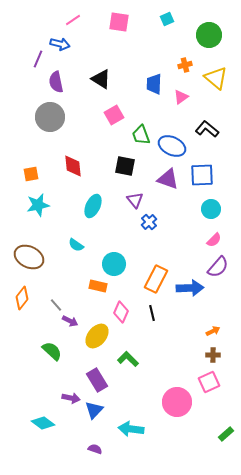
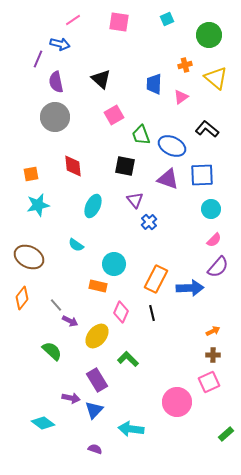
black triangle at (101, 79): rotated 10 degrees clockwise
gray circle at (50, 117): moved 5 px right
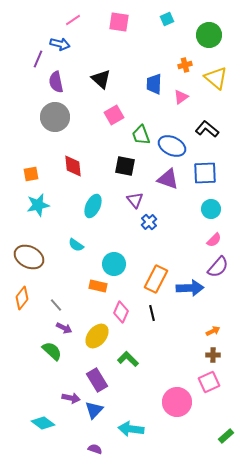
blue square at (202, 175): moved 3 px right, 2 px up
purple arrow at (70, 321): moved 6 px left, 7 px down
green rectangle at (226, 434): moved 2 px down
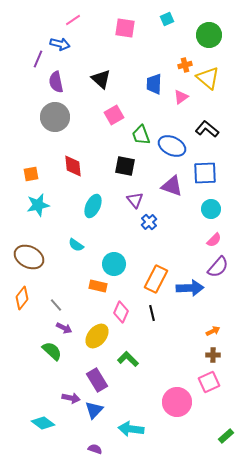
pink square at (119, 22): moved 6 px right, 6 px down
yellow triangle at (216, 78): moved 8 px left
purple triangle at (168, 179): moved 4 px right, 7 px down
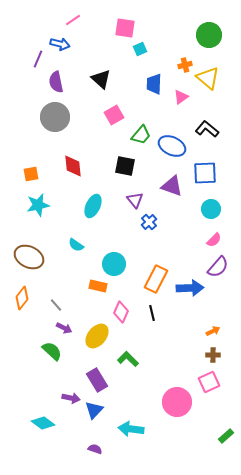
cyan square at (167, 19): moved 27 px left, 30 px down
green trapezoid at (141, 135): rotated 120 degrees counterclockwise
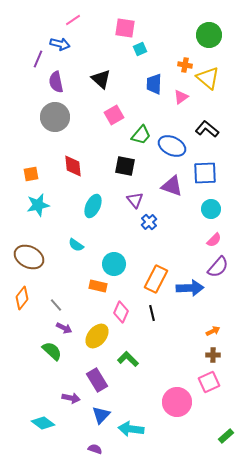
orange cross at (185, 65): rotated 24 degrees clockwise
blue triangle at (94, 410): moved 7 px right, 5 px down
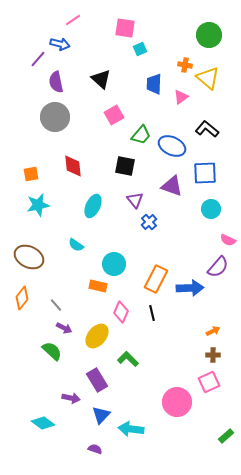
purple line at (38, 59): rotated 18 degrees clockwise
pink semicircle at (214, 240): moved 14 px right; rotated 70 degrees clockwise
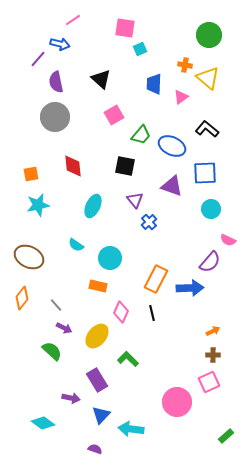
cyan circle at (114, 264): moved 4 px left, 6 px up
purple semicircle at (218, 267): moved 8 px left, 5 px up
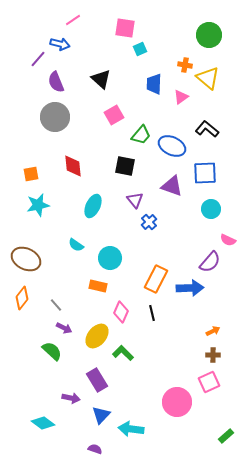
purple semicircle at (56, 82): rotated 10 degrees counterclockwise
brown ellipse at (29, 257): moved 3 px left, 2 px down
green L-shape at (128, 359): moved 5 px left, 6 px up
